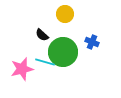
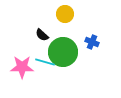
pink star: moved 2 px up; rotated 15 degrees clockwise
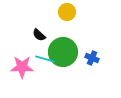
yellow circle: moved 2 px right, 2 px up
black semicircle: moved 3 px left
blue cross: moved 16 px down
cyan line: moved 3 px up
